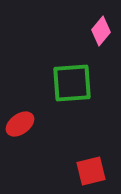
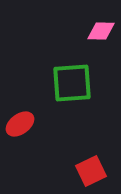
pink diamond: rotated 52 degrees clockwise
red square: rotated 12 degrees counterclockwise
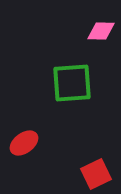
red ellipse: moved 4 px right, 19 px down
red square: moved 5 px right, 3 px down
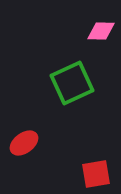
green square: rotated 21 degrees counterclockwise
red square: rotated 16 degrees clockwise
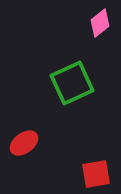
pink diamond: moved 1 px left, 8 px up; rotated 40 degrees counterclockwise
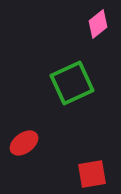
pink diamond: moved 2 px left, 1 px down
red square: moved 4 px left
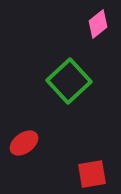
green square: moved 3 px left, 2 px up; rotated 18 degrees counterclockwise
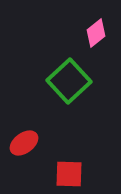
pink diamond: moved 2 px left, 9 px down
red square: moved 23 px left; rotated 12 degrees clockwise
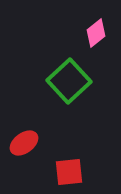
red square: moved 2 px up; rotated 8 degrees counterclockwise
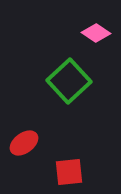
pink diamond: rotated 72 degrees clockwise
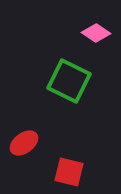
green square: rotated 21 degrees counterclockwise
red square: rotated 20 degrees clockwise
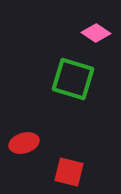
green square: moved 4 px right, 2 px up; rotated 9 degrees counterclockwise
red ellipse: rotated 20 degrees clockwise
